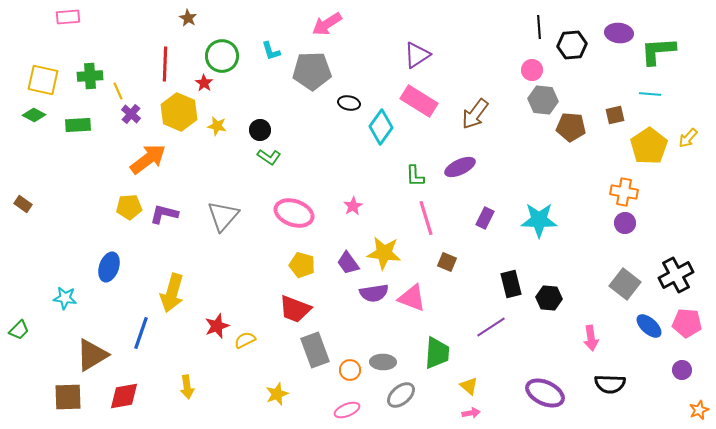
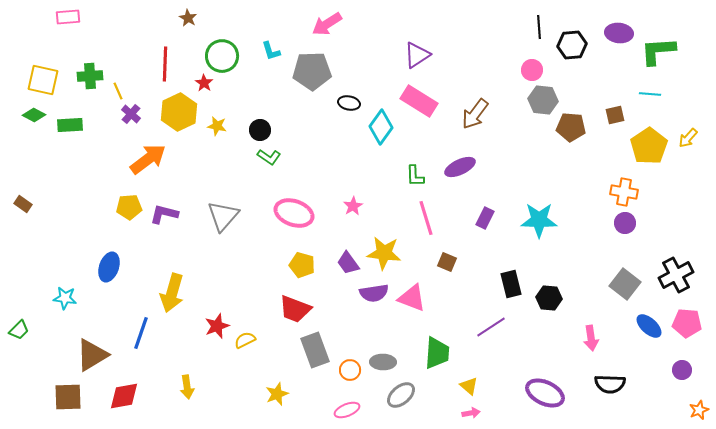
yellow hexagon at (179, 112): rotated 12 degrees clockwise
green rectangle at (78, 125): moved 8 px left
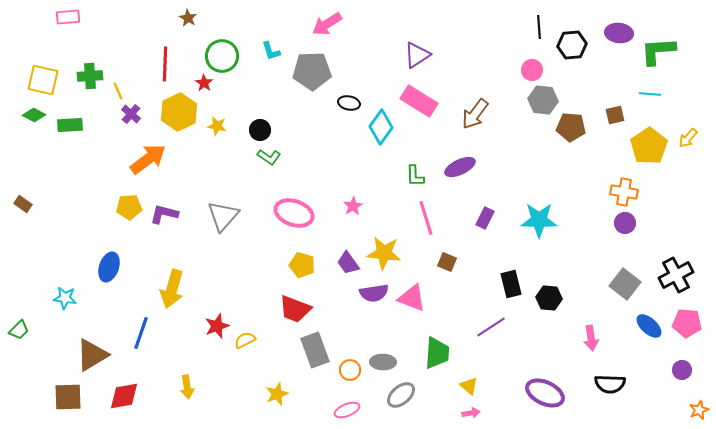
yellow arrow at (172, 293): moved 4 px up
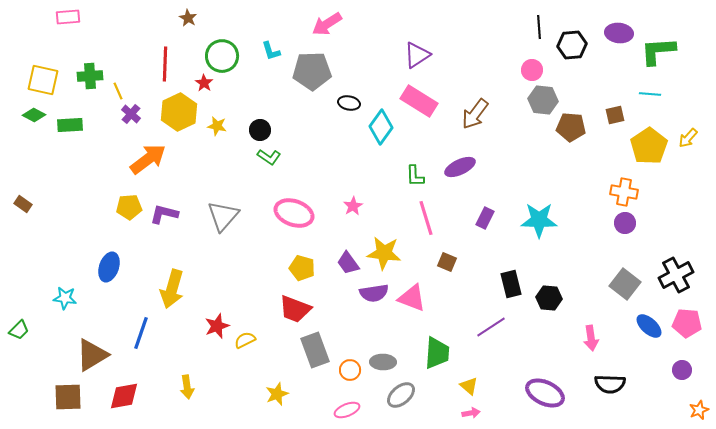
yellow pentagon at (302, 265): moved 3 px down
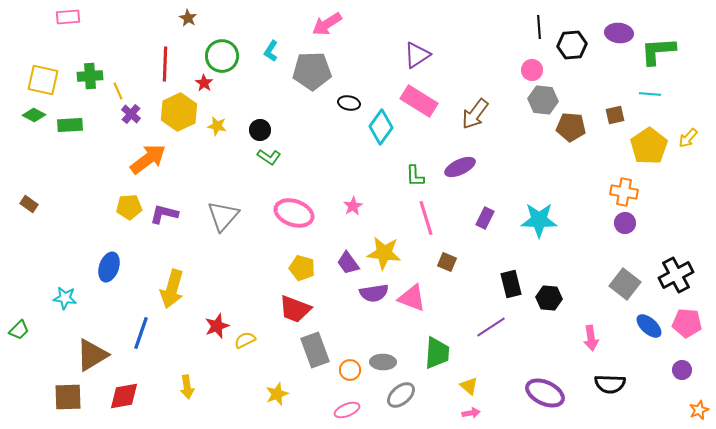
cyan L-shape at (271, 51): rotated 50 degrees clockwise
brown rectangle at (23, 204): moved 6 px right
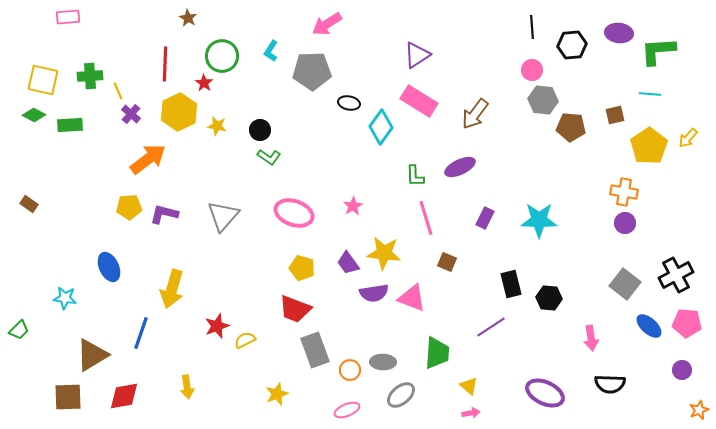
black line at (539, 27): moved 7 px left
blue ellipse at (109, 267): rotated 44 degrees counterclockwise
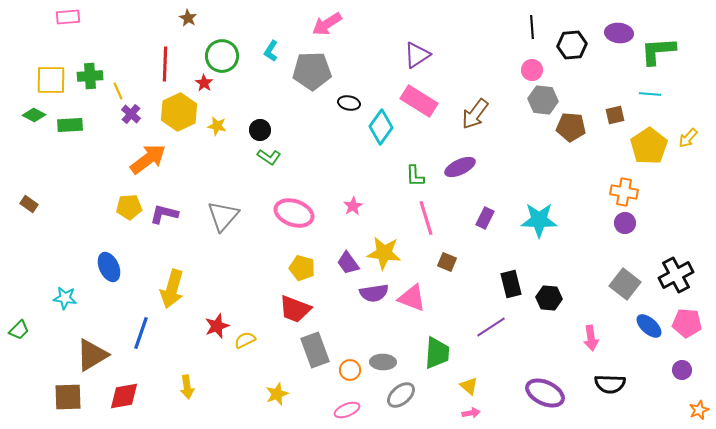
yellow square at (43, 80): moved 8 px right; rotated 12 degrees counterclockwise
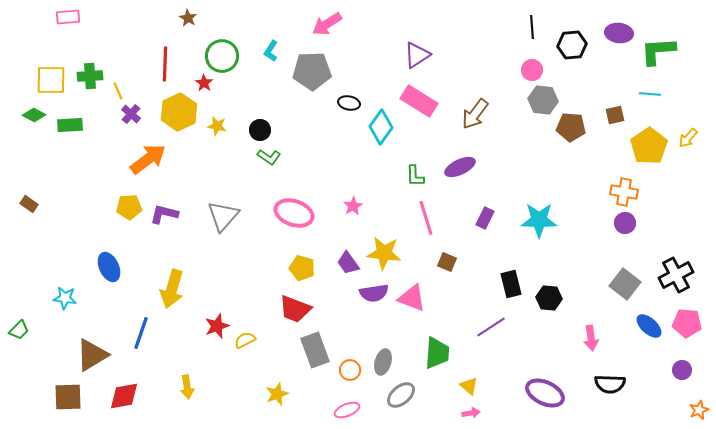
gray ellipse at (383, 362): rotated 75 degrees counterclockwise
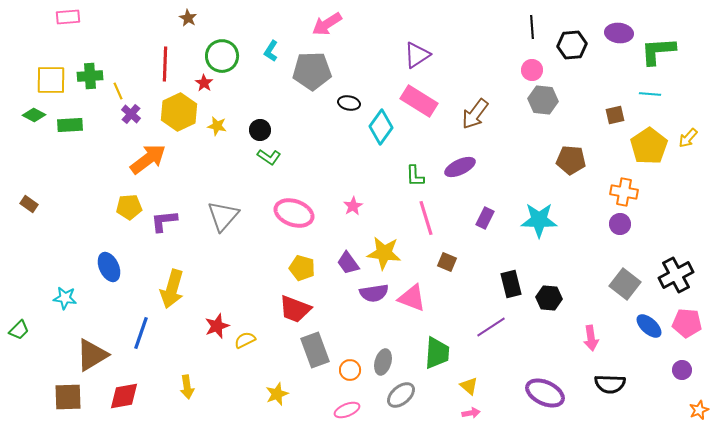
brown pentagon at (571, 127): moved 33 px down
purple L-shape at (164, 214): moved 7 px down; rotated 20 degrees counterclockwise
purple circle at (625, 223): moved 5 px left, 1 px down
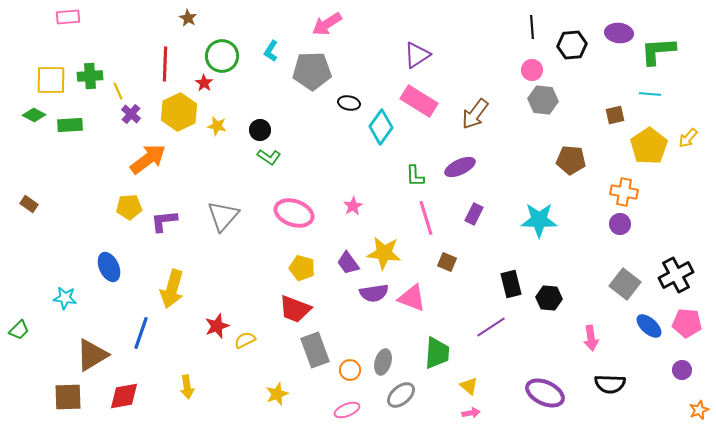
purple rectangle at (485, 218): moved 11 px left, 4 px up
